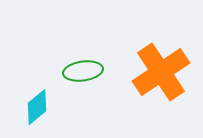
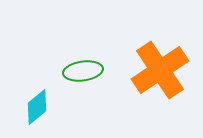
orange cross: moved 1 px left, 2 px up
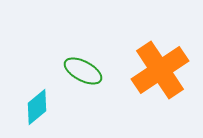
green ellipse: rotated 36 degrees clockwise
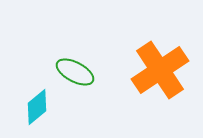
green ellipse: moved 8 px left, 1 px down
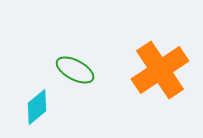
green ellipse: moved 2 px up
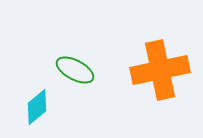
orange cross: rotated 22 degrees clockwise
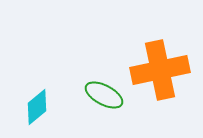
green ellipse: moved 29 px right, 25 px down
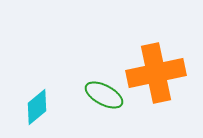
orange cross: moved 4 px left, 3 px down
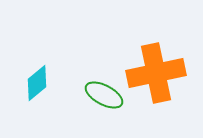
cyan diamond: moved 24 px up
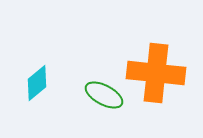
orange cross: rotated 18 degrees clockwise
